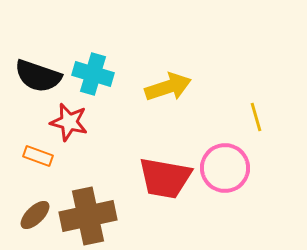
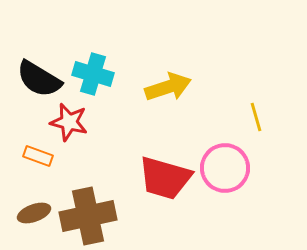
black semicircle: moved 1 px right, 3 px down; rotated 12 degrees clockwise
red trapezoid: rotated 6 degrees clockwise
brown ellipse: moved 1 px left, 2 px up; rotated 24 degrees clockwise
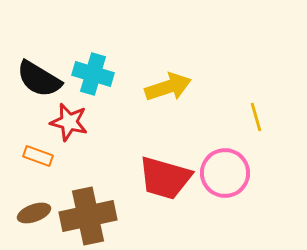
pink circle: moved 5 px down
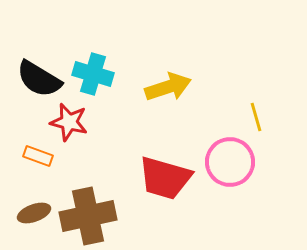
pink circle: moved 5 px right, 11 px up
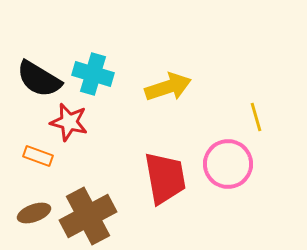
pink circle: moved 2 px left, 2 px down
red trapezoid: rotated 116 degrees counterclockwise
brown cross: rotated 16 degrees counterclockwise
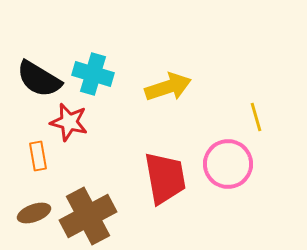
orange rectangle: rotated 60 degrees clockwise
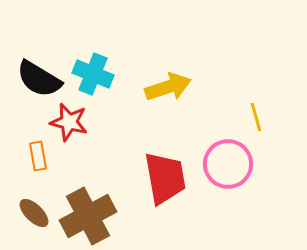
cyan cross: rotated 6 degrees clockwise
brown ellipse: rotated 64 degrees clockwise
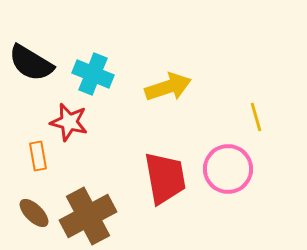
black semicircle: moved 8 px left, 16 px up
pink circle: moved 5 px down
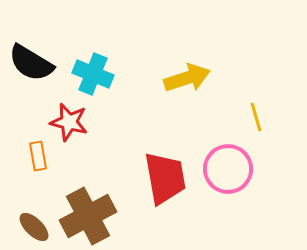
yellow arrow: moved 19 px right, 9 px up
brown ellipse: moved 14 px down
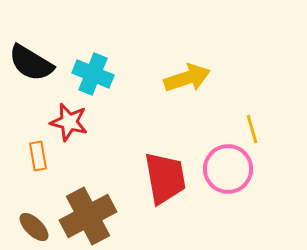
yellow line: moved 4 px left, 12 px down
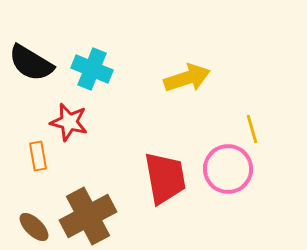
cyan cross: moved 1 px left, 5 px up
